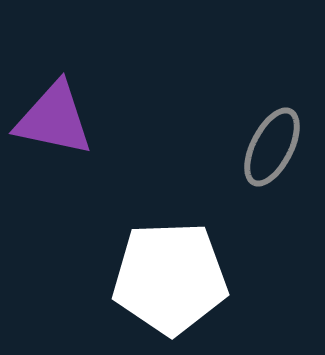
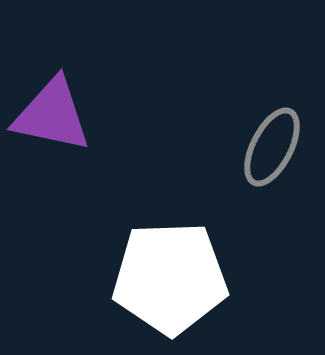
purple triangle: moved 2 px left, 4 px up
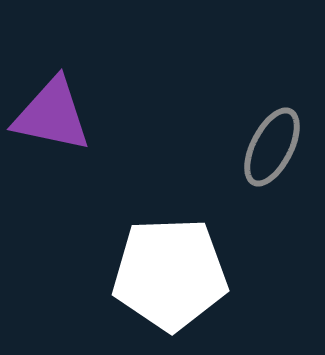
white pentagon: moved 4 px up
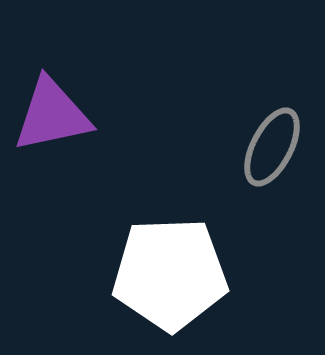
purple triangle: rotated 24 degrees counterclockwise
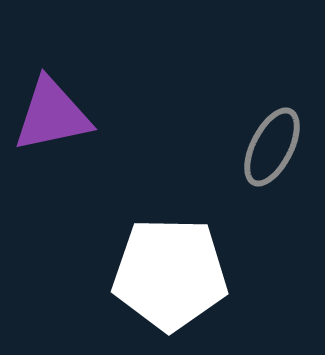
white pentagon: rotated 3 degrees clockwise
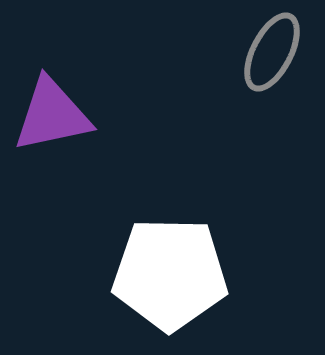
gray ellipse: moved 95 px up
